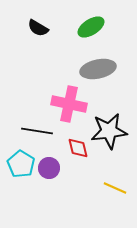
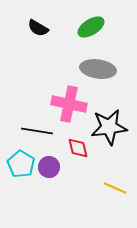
gray ellipse: rotated 20 degrees clockwise
black star: moved 4 px up
purple circle: moved 1 px up
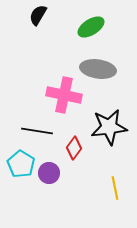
black semicircle: moved 13 px up; rotated 90 degrees clockwise
pink cross: moved 5 px left, 9 px up
red diamond: moved 4 px left; rotated 50 degrees clockwise
purple circle: moved 6 px down
yellow line: rotated 55 degrees clockwise
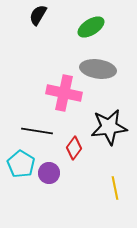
pink cross: moved 2 px up
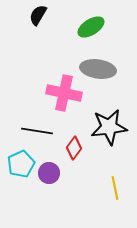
cyan pentagon: rotated 16 degrees clockwise
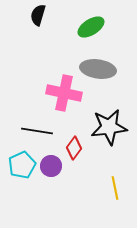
black semicircle: rotated 15 degrees counterclockwise
cyan pentagon: moved 1 px right, 1 px down
purple circle: moved 2 px right, 7 px up
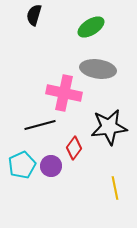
black semicircle: moved 4 px left
black line: moved 3 px right, 6 px up; rotated 24 degrees counterclockwise
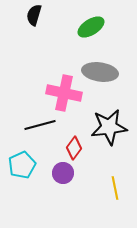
gray ellipse: moved 2 px right, 3 px down
purple circle: moved 12 px right, 7 px down
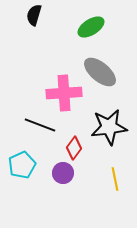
gray ellipse: rotated 32 degrees clockwise
pink cross: rotated 16 degrees counterclockwise
black line: rotated 36 degrees clockwise
yellow line: moved 9 px up
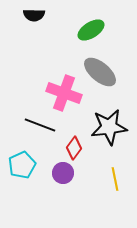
black semicircle: rotated 105 degrees counterclockwise
green ellipse: moved 3 px down
pink cross: rotated 24 degrees clockwise
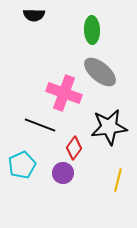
green ellipse: moved 1 px right; rotated 60 degrees counterclockwise
yellow line: moved 3 px right, 1 px down; rotated 25 degrees clockwise
